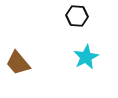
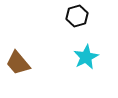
black hexagon: rotated 20 degrees counterclockwise
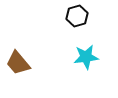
cyan star: rotated 20 degrees clockwise
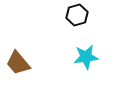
black hexagon: moved 1 px up
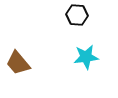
black hexagon: rotated 20 degrees clockwise
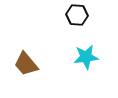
brown trapezoid: moved 8 px right, 1 px down
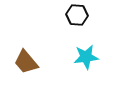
brown trapezoid: moved 2 px up
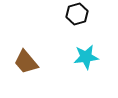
black hexagon: moved 1 px up; rotated 20 degrees counterclockwise
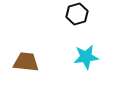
brown trapezoid: rotated 136 degrees clockwise
